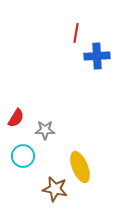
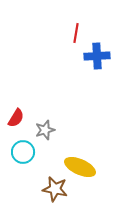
gray star: rotated 18 degrees counterclockwise
cyan circle: moved 4 px up
yellow ellipse: rotated 44 degrees counterclockwise
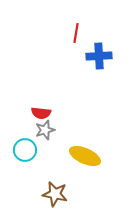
blue cross: moved 2 px right
red semicircle: moved 25 px right, 5 px up; rotated 66 degrees clockwise
cyan circle: moved 2 px right, 2 px up
yellow ellipse: moved 5 px right, 11 px up
brown star: moved 5 px down
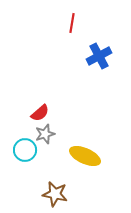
red line: moved 4 px left, 10 px up
blue cross: rotated 25 degrees counterclockwise
red semicircle: moved 1 px left; rotated 48 degrees counterclockwise
gray star: moved 4 px down
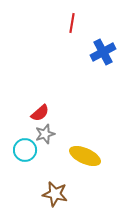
blue cross: moved 4 px right, 4 px up
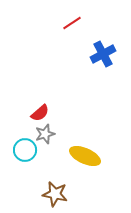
red line: rotated 48 degrees clockwise
blue cross: moved 2 px down
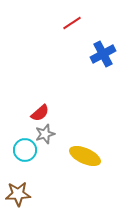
brown star: moved 37 px left; rotated 15 degrees counterclockwise
